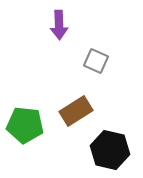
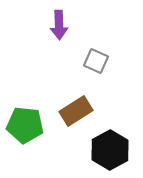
black hexagon: rotated 18 degrees clockwise
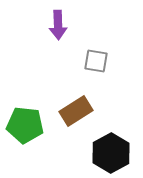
purple arrow: moved 1 px left
gray square: rotated 15 degrees counterclockwise
black hexagon: moved 1 px right, 3 px down
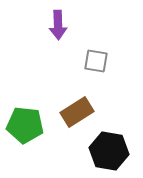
brown rectangle: moved 1 px right, 1 px down
black hexagon: moved 2 px left, 2 px up; rotated 21 degrees counterclockwise
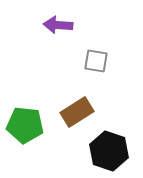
purple arrow: rotated 96 degrees clockwise
black hexagon: rotated 9 degrees clockwise
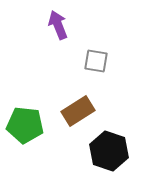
purple arrow: rotated 64 degrees clockwise
brown rectangle: moved 1 px right, 1 px up
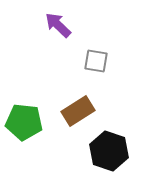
purple arrow: rotated 24 degrees counterclockwise
green pentagon: moved 1 px left, 3 px up
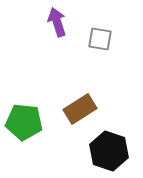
purple arrow: moved 1 px left, 3 px up; rotated 28 degrees clockwise
gray square: moved 4 px right, 22 px up
brown rectangle: moved 2 px right, 2 px up
